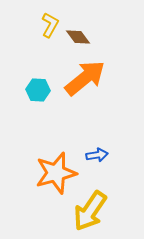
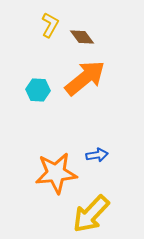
brown diamond: moved 4 px right
orange star: rotated 9 degrees clockwise
yellow arrow: moved 1 px right, 3 px down; rotated 9 degrees clockwise
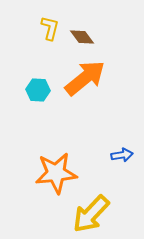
yellow L-shape: moved 3 px down; rotated 15 degrees counterclockwise
blue arrow: moved 25 px right
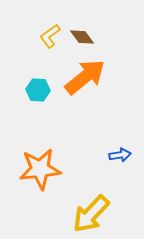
yellow L-shape: moved 8 px down; rotated 140 degrees counterclockwise
orange arrow: moved 1 px up
blue arrow: moved 2 px left
orange star: moved 16 px left, 4 px up
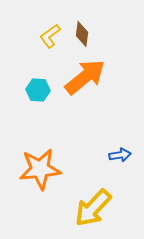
brown diamond: moved 3 px up; rotated 45 degrees clockwise
yellow arrow: moved 2 px right, 6 px up
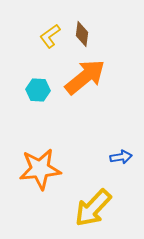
blue arrow: moved 1 px right, 2 px down
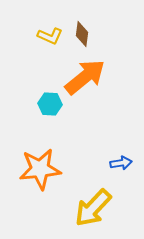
yellow L-shape: rotated 120 degrees counterclockwise
cyan hexagon: moved 12 px right, 14 px down
blue arrow: moved 6 px down
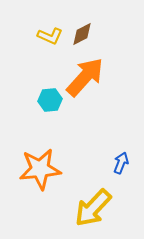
brown diamond: rotated 55 degrees clockwise
orange arrow: rotated 9 degrees counterclockwise
cyan hexagon: moved 4 px up; rotated 10 degrees counterclockwise
blue arrow: rotated 60 degrees counterclockwise
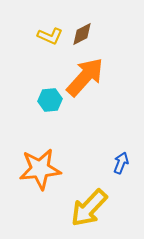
yellow arrow: moved 4 px left
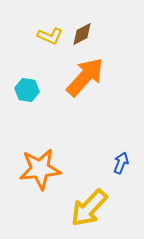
cyan hexagon: moved 23 px left, 10 px up; rotated 15 degrees clockwise
